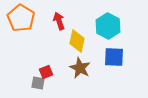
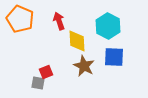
orange pentagon: moved 1 px left, 1 px down; rotated 8 degrees counterclockwise
yellow diamond: rotated 15 degrees counterclockwise
brown star: moved 4 px right, 2 px up
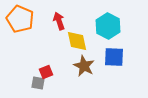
yellow diamond: rotated 10 degrees counterclockwise
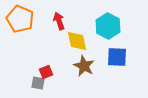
blue square: moved 3 px right
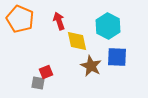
brown star: moved 7 px right
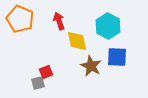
gray square: rotated 24 degrees counterclockwise
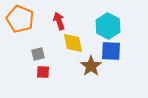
yellow diamond: moved 4 px left, 2 px down
blue square: moved 6 px left, 6 px up
brown star: rotated 10 degrees clockwise
red square: moved 3 px left; rotated 24 degrees clockwise
gray square: moved 29 px up
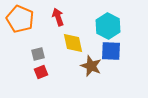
red arrow: moved 1 px left, 4 px up
brown star: rotated 15 degrees counterclockwise
red square: moved 2 px left; rotated 24 degrees counterclockwise
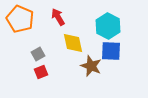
red arrow: rotated 12 degrees counterclockwise
gray square: rotated 16 degrees counterclockwise
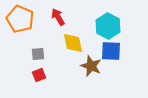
gray square: rotated 24 degrees clockwise
red square: moved 2 px left, 3 px down
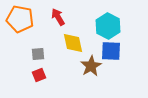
orange pentagon: rotated 12 degrees counterclockwise
brown star: rotated 20 degrees clockwise
